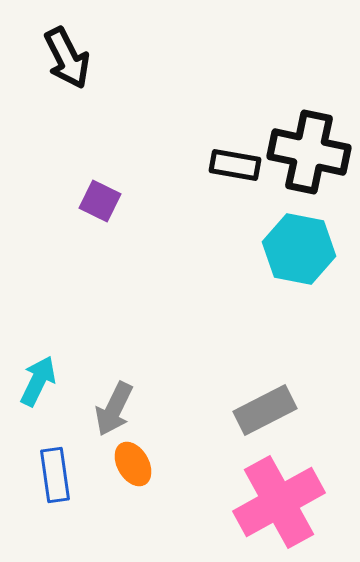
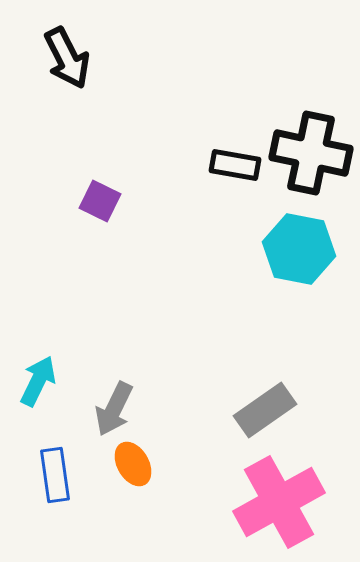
black cross: moved 2 px right, 1 px down
gray rectangle: rotated 8 degrees counterclockwise
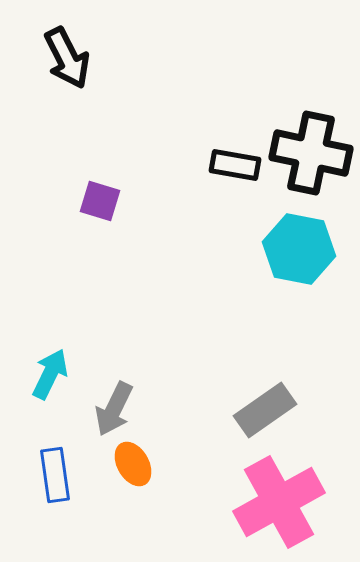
purple square: rotated 9 degrees counterclockwise
cyan arrow: moved 12 px right, 7 px up
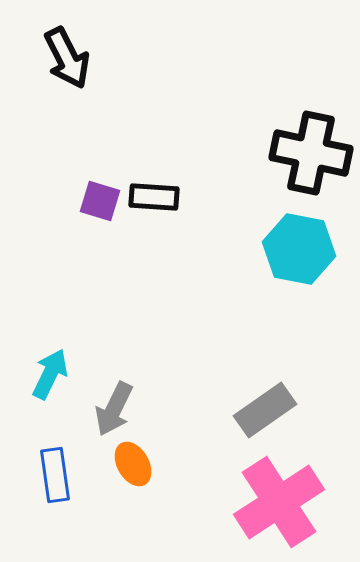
black rectangle: moved 81 px left, 32 px down; rotated 6 degrees counterclockwise
pink cross: rotated 4 degrees counterclockwise
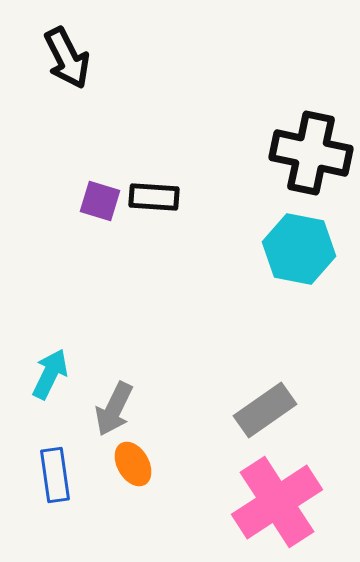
pink cross: moved 2 px left
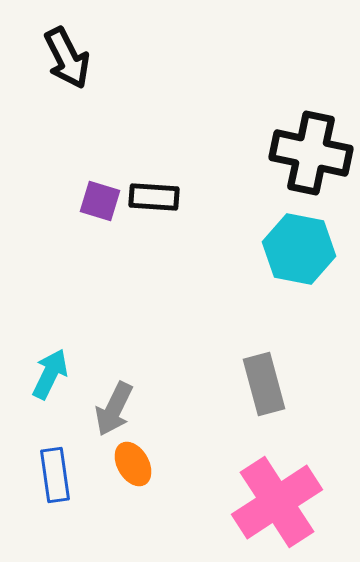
gray rectangle: moved 1 px left, 26 px up; rotated 70 degrees counterclockwise
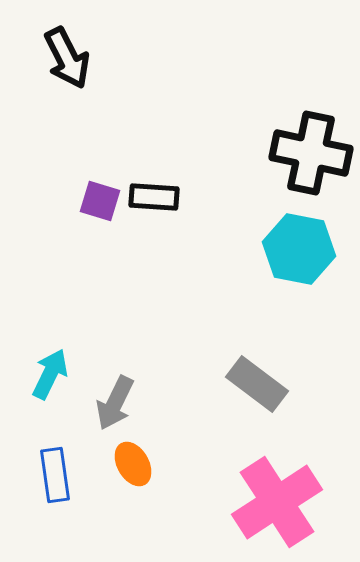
gray rectangle: moved 7 px left; rotated 38 degrees counterclockwise
gray arrow: moved 1 px right, 6 px up
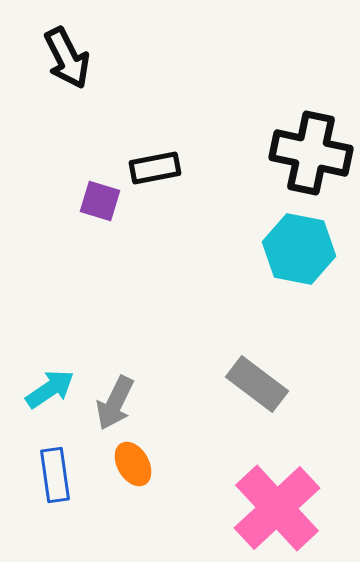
black rectangle: moved 1 px right, 29 px up; rotated 15 degrees counterclockwise
cyan arrow: moved 15 px down; rotated 30 degrees clockwise
pink cross: moved 6 px down; rotated 10 degrees counterclockwise
